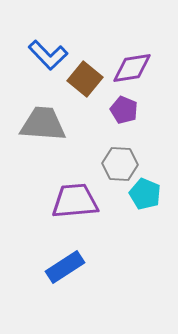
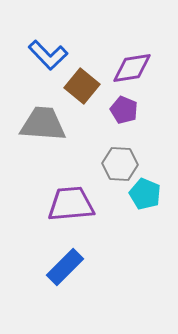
brown square: moved 3 px left, 7 px down
purple trapezoid: moved 4 px left, 3 px down
blue rectangle: rotated 12 degrees counterclockwise
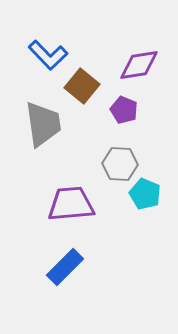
purple diamond: moved 7 px right, 3 px up
gray trapezoid: rotated 78 degrees clockwise
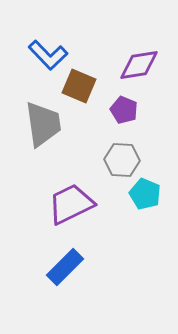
brown square: moved 3 px left; rotated 16 degrees counterclockwise
gray hexagon: moved 2 px right, 4 px up
purple trapezoid: rotated 21 degrees counterclockwise
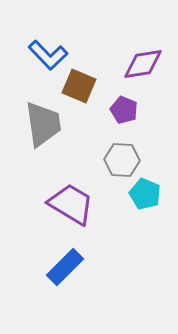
purple diamond: moved 4 px right, 1 px up
purple trapezoid: rotated 57 degrees clockwise
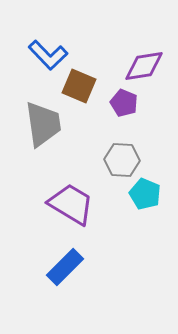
purple diamond: moved 1 px right, 2 px down
purple pentagon: moved 7 px up
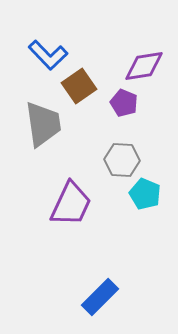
brown square: rotated 32 degrees clockwise
purple trapezoid: rotated 84 degrees clockwise
blue rectangle: moved 35 px right, 30 px down
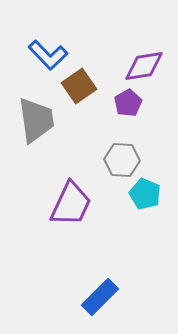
purple pentagon: moved 4 px right; rotated 20 degrees clockwise
gray trapezoid: moved 7 px left, 4 px up
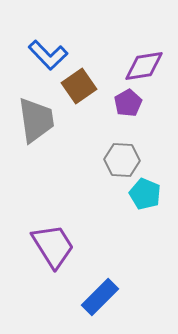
purple trapezoid: moved 18 px left, 42 px down; rotated 57 degrees counterclockwise
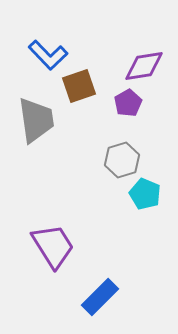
brown square: rotated 16 degrees clockwise
gray hexagon: rotated 20 degrees counterclockwise
